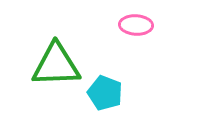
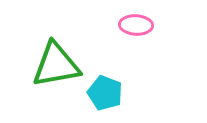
green triangle: rotated 8 degrees counterclockwise
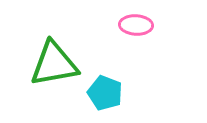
green triangle: moved 2 px left, 1 px up
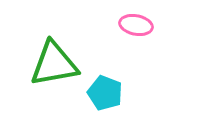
pink ellipse: rotated 8 degrees clockwise
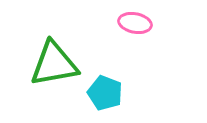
pink ellipse: moved 1 px left, 2 px up
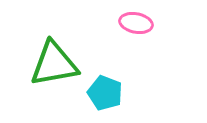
pink ellipse: moved 1 px right
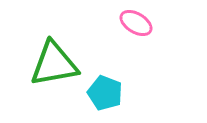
pink ellipse: rotated 20 degrees clockwise
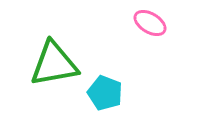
pink ellipse: moved 14 px right
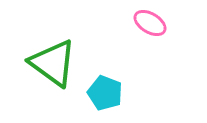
green triangle: moved 1 px left, 1 px up; rotated 46 degrees clockwise
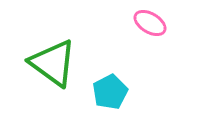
cyan pentagon: moved 5 px right, 1 px up; rotated 24 degrees clockwise
